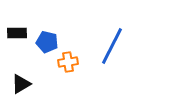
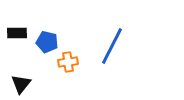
black triangle: rotated 20 degrees counterclockwise
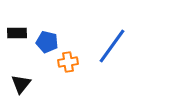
blue line: rotated 9 degrees clockwise
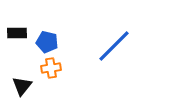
blue line: moved 2 px right; rotated 9 degrees clockwise
orange cross: moved 17 px left, 6 px down
black triangle: moved 1 px right, 2 px down
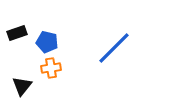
black rectangle: rotated 18 degrees counterclockwise
blue line: moved 2 px down
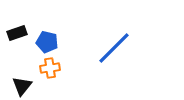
orange cross: moved 1 px left
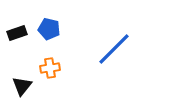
blue pentagon: moved 2 px right, 13 px up
blue line: moved 1 px down
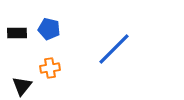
black rectangle: rotated 18 degrees clockwise
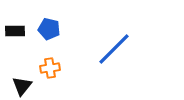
black rectangle: moved 2 px left, 2 px up
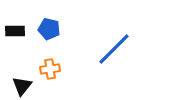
orange cross: moved 1 px down
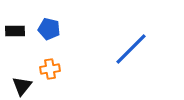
blue line: moved 17 px right
